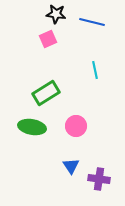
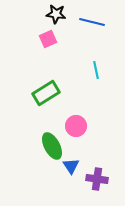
cyan line: moved 1 px right
green ellipse: moved 20 px right, 19 px down; rotated 52 degrees clockwise
purple cross: moved 2 px left
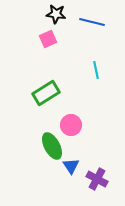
pink circle: moved 5 px left, 1 px up
purple cross: rotated 20 degrees clockwise
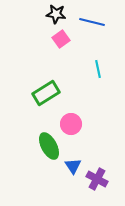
pink square: moved 13 px right; rotated 12 degrees counterclockwise
cyan line: moved 2 px right, 1 px up
pink circle: moved 1 px up
green ellipse: moved 3 px left
blue triangle: moved 2 px right
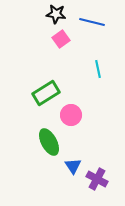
pink circle: moved 9 px up
green ellipse: moved 4 px up
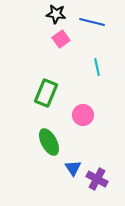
cyan line: moved 1 px left, 2 px up
green rectangle: rotated 36 degrees counterclockwise
pink circle: moved 12 px right
blue triangle: moved 2 px down
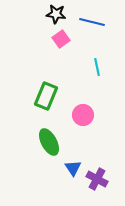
green rectangle: moved 3 px down
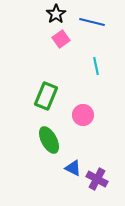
black star: rotated 30 degrees clockwise
cyan line: moved 1 px left, 1 px up
green ellipse: moved 2 px up
blue triangle: rotated 30 degrees counterclockwise
